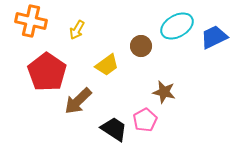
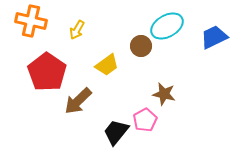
cyan ellipse: moved 10 px left
brown star: moved 2 px down
black trapezoid: moved 2 px right, 3 px down; rotated 84 degrees counterclockwise
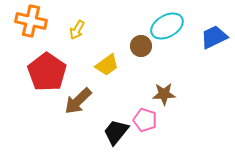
brown star: rotated 15 degrees counterclockwise
pink pentagon: rotated 25 degrees counterclockwise
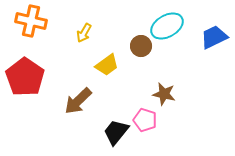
yellow arrow: moved 7 px right, 3 px down
red pentagon: moved 22 px left, 5 px down
brown star: rotated 15 degrees clockwise
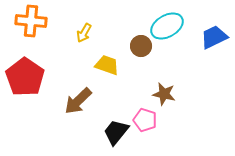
orange cross: rotated 8 degrees counterclockwise
yellow trapezoid: rotated 125 degrees counterclockwise
